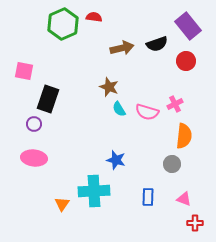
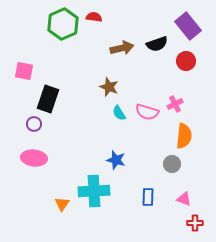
cyan semicircle: moved 4 px down
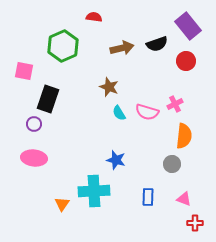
green hexagon: moved 22 px down
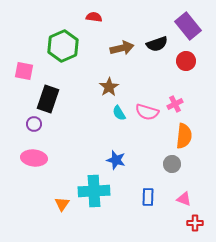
brown star: rotated 18 degrees clockwise
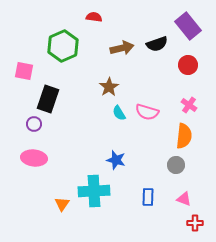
red circle: moved 2 px right, 4 px down
pink cross: moved 14 px right, 1 px down; rotated 28 degrees counterclockwise
gray circle: moved 4 px right, 1 px down
